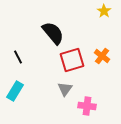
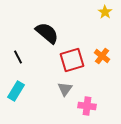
yellow star: moved 1 px right, 1 px down
black semicircle: moved 6 px left; rotated 10 degrees counterclockwise
cyan rectangle: moved 1 px right
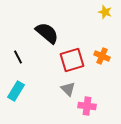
yellow star: rotated 16 degrees counterclockwise
orange cross: rotated 14 degrees counterclockwise
gray triangle: moved 3 px right; rotated 21 degrees counterclockwise
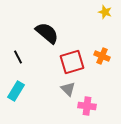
red square: moved 2 px down
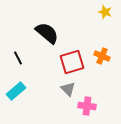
black line: moved 1 px down
cyan rectangle: rotated 18 degrees clockwise
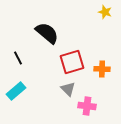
orange cross: moved 13 px down; rotated 21 degrees counterclockwise
